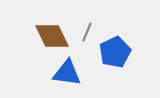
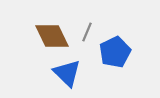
blue triangle: rotated 36 degrees clockwise
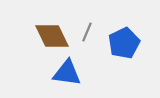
blue pentagon: moved 9 px right, 9 px up
blue triangle: rotated 36 degrees counterclockwise
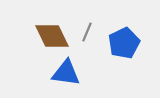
blue triangle: moved 1 px left
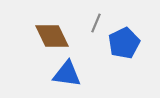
gray line: moved 9 px right, 9 px up
blue triangle: moved 1 px right, 1 px down
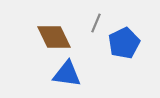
brown diamond: moved 2 px right, 1 px down
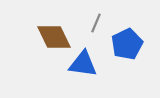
blue pentagon: moved 3 px right, 1 px down
blue triangle: moved 16 px right, 10 px up
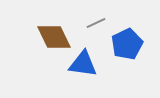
gray line: rotated 42 degrees clockwise
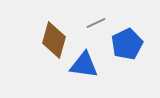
brown diamond: moved 3 px down; rotated 42 degrees clockwise
blue triangle: moved 1 px right, 1 px down
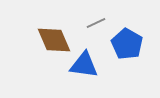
brown diamond: rotated 39 degrees counterclockwise
blue pentagon: rotated 16 degrees counterclockwise
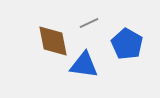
gray line: moved 7 px left
brown diamond: moved 1 px left, 1 px down; rotated 12 degrees clockwise
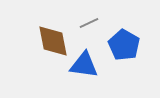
blue pentagon: moved 3 px left, 1 px down
